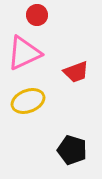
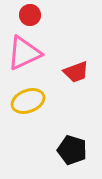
red circle: moved 7 px left
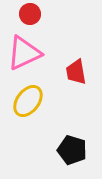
red circle: moved 1 px up
red trapezoid: rotated 100 degrees clockwise
yellow ellipse: rotated 32 degrees counterclockwise
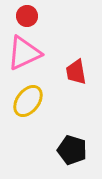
red circle: moved 3 px left, 2 px down
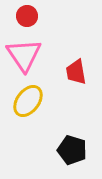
pink triangle: moved 2 px down; rotated 39 degrees counterclockwise
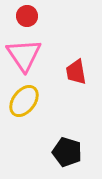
yellow ellipse: moved 4 px left
black pentagon: moved 5 px left, 2 px down
